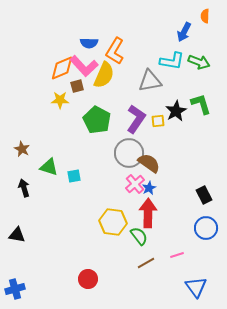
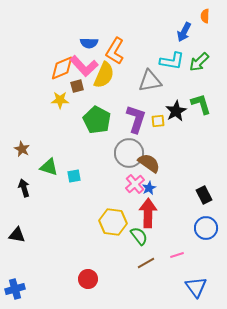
green arrow: rotated 115 degrees clockwise
purple L-shape: rotated 16 degrees counterclockwise
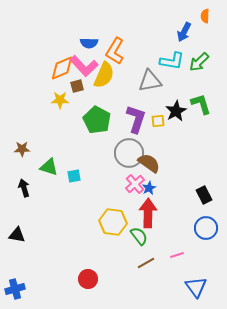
brown star: rotated 28 degrees counterclockwise
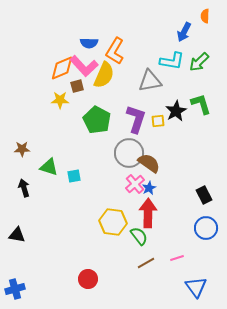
pink line: moved 3 px down
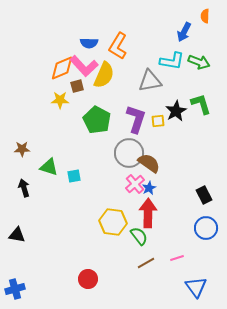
orange L-shape: moved 3 px right, 5 px up
green arrow: rotated 115 degrees counterclockwise
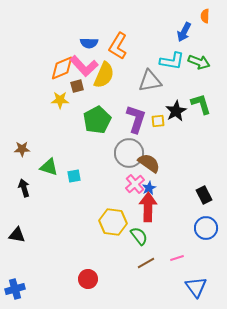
green pentagon: rotated 16 degrees clockwise
red arrow: moved 6 px up
